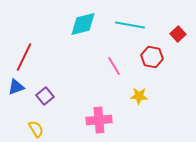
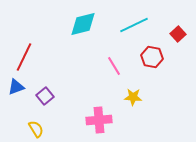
cyan line: moved 4 px right; rotated 36 degrees counterclockwise
yellow star: moved 6 px left, 1 px down
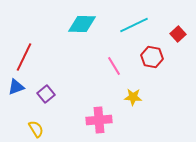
cyan diamond: moved 1 px left; rotated 16 degrees clockwise
purple square: moved 1 px right, 2 px up
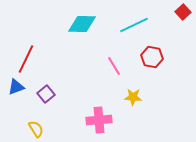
red square: moved 5 px right, 22 px up
red line: moved 2 px right, 2 px down
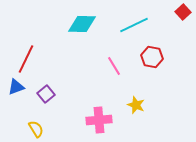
yellow star: moved 3 px right, 8 px down; rotated 18 degrees clockwise
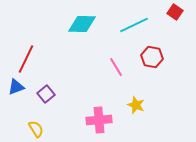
red square: moved 8 px left; rotated 14 degrees counterclockwise
pink line: moved 2 px right, 1 px down
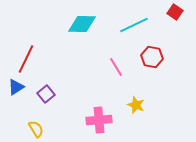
blue triangle: rotated 12 degrees counterclockwise
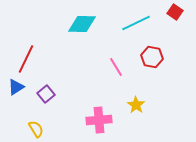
cyan line: moved 2 px right, 2 px up
yellow star: rotated 12 degrees clockwise
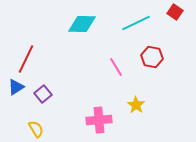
purple square: moved 3 px left
